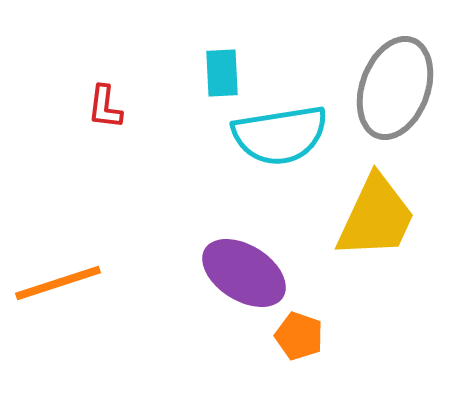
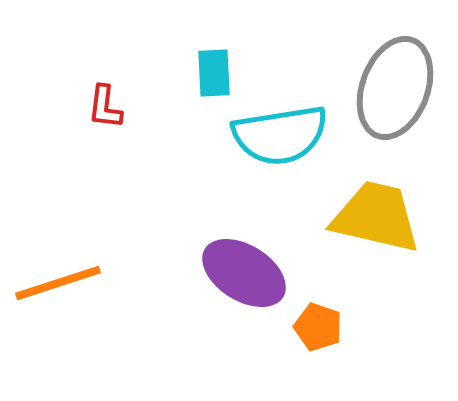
cyan rectangle: moved 8 px left
yellow trapezoid: rotated 102 degrees counterclockwise
orange pentagon: moved 19 px right, 9 px up
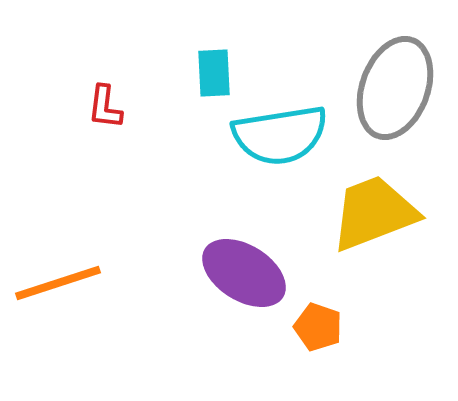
yellow trapezoid: moved 2 px left, 4 px up; rotated 34 degrees counterclockwise
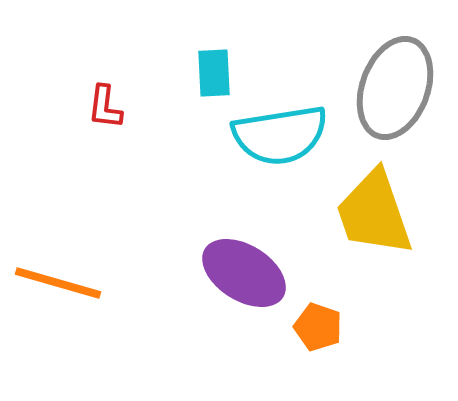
yellow trapezoid: rotated 88 degrees counterclockwise
orange line: rotated 34 degrees clockwise
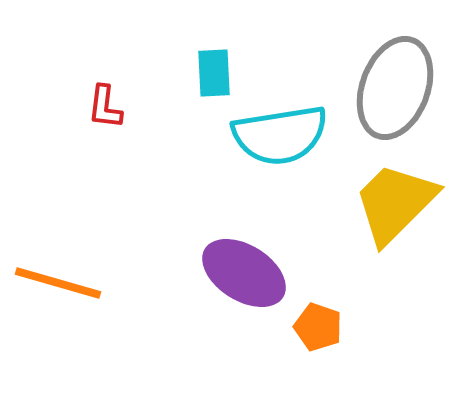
yellow trapezoid: moved 21 px right, 10 px up; rotated 64 degrees clockwise
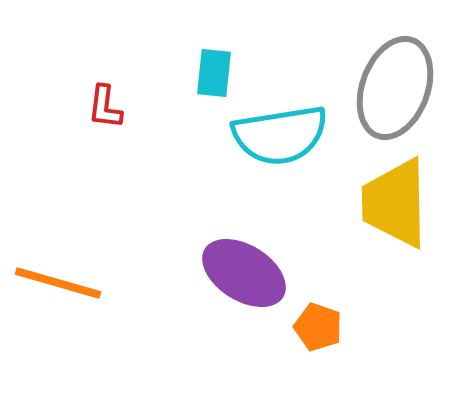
cyan rectangle: rotated 9 degrees clockwise
yellow trapezoid: rotated 46 degrees counterclockwise
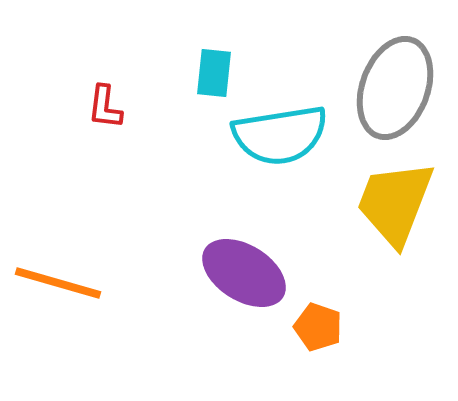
yellow trapezoid: rotated 22 degrees clockwise
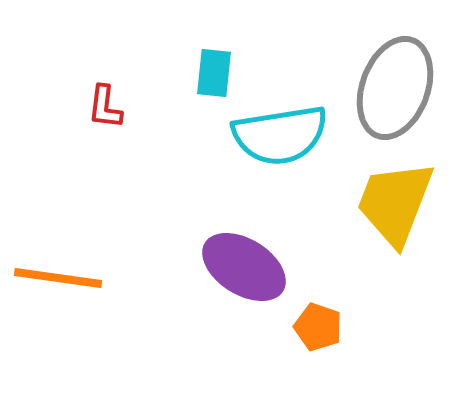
purple ellipse: moved 6 px up
orange line: moved 5 px up; rotated 8 degrees counterclockwise
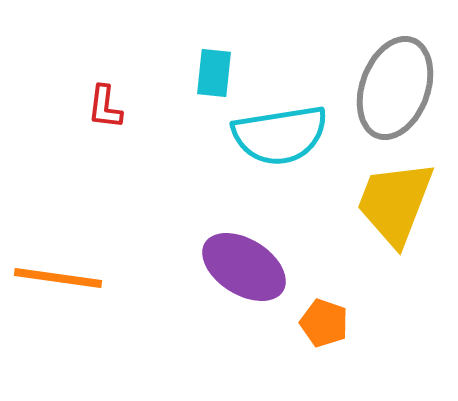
orange pentagon: moved 6 px right, 4 px up
